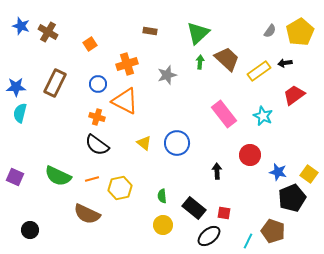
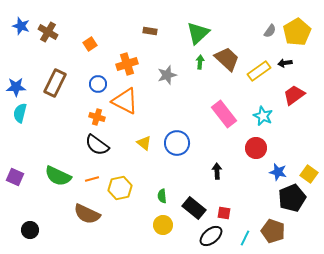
yellow pentagon at (300, 32): moved 3 px left
red circle at (250, 155): moved 6 px right, 7 px up
black ellipse at (209, 236): moved 2 px right
cyan line at (248, 241): moved 3 px left, 3 px up
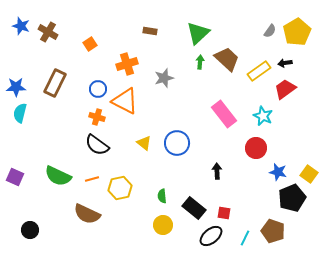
gray star at (167, 75): moved 3 px left, 3 px down
blue circle at (98, 84): moved 5 px down
red trapezoid at (294, 95): moved 9 px left, 6 px up
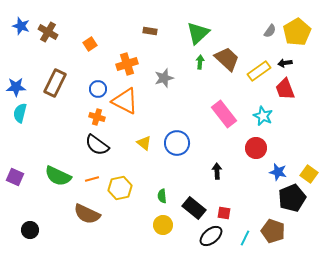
red trapezoid at (285, 89): rotated 75 degrees counterclockwise
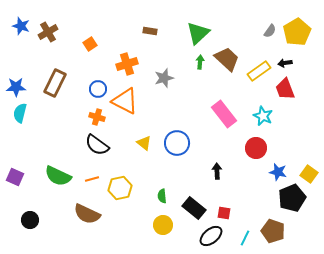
brown cross at (48, 32): rotated 30 degrees clockwise
black circle at (30, 230): moved 10 px up
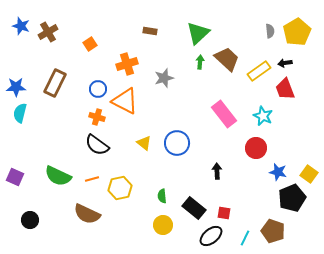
gray semicircle at (270, 31): rotated 40 degrees counterclockwise
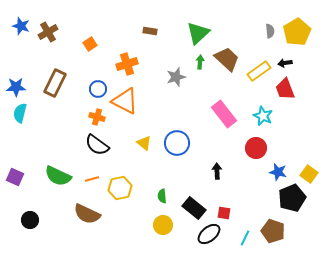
gray star at (164, 78): moved 12 px right, 1 px up
black ellipse at (211, 236): moved 2 px left, 2 px up
